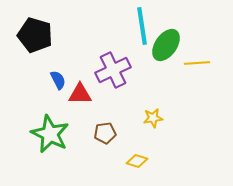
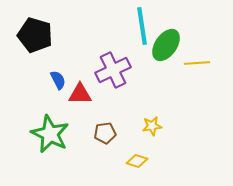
yellow star: moved 1 px left, 8 px down
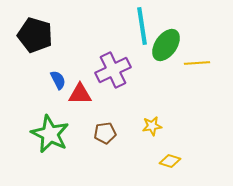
yellow diamond: moved 33 px right
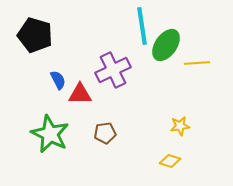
yellow star: moved 28 px right
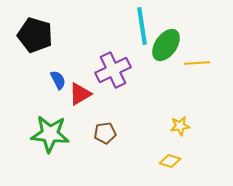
red triangle: rotated 30 degrees counterclockwise
green star: rotated 21 degrees counterclockwise
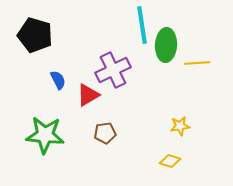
cyan line: moved 1 px up
green ellipse: rotated 32 degrees counterclockwise
red triangle: moved 8 px right, 1 px down
green star: moved 5 px left, 1 px down
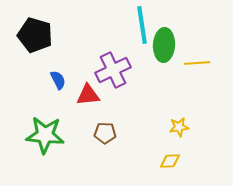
green ellipse: moved 2 px left
red triangle: rotated 25 degrees clockwise
yellow star: moved 1 px left, 1 px down
brown pentagon: rotated 10 degrees clockwise
yellow diamond: rotated 20 degrees counterclockwise
